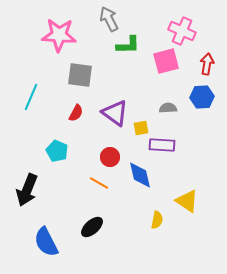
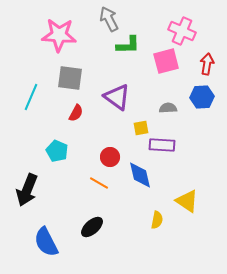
gray square: moved 10 px left, 3 px down
purple triangle: moved 2 px right, 16 px up
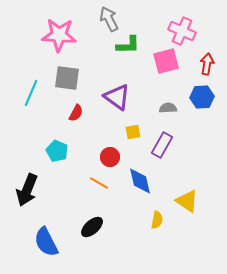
gray square: moved 3 px left
cyan line: moved 4 px up
yellow square: moved 8 px left, 4 px down
purple rectangle: rotated 65 degrees counterclockwise
blue diamond: moved 6 px down
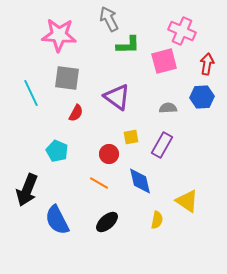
pink square: moved 2 px left
cyan line: rotated 48 degrees counterclockwise
yellow square: moved 2 px left, 5 px down
red circle: moved 1 px left, 3 px up
black ellipse: moved 15 px right, 5 px up
blue semicircle: moved 11 px right, 22 px up
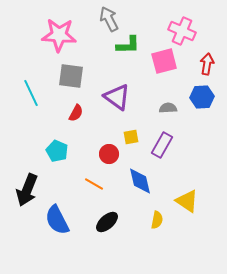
gray square: moved 4 px right, 2 px up
orange line: moved 5 px left, 1 px down
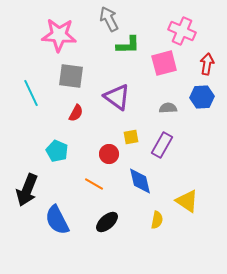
pink square: moved 2 px down
